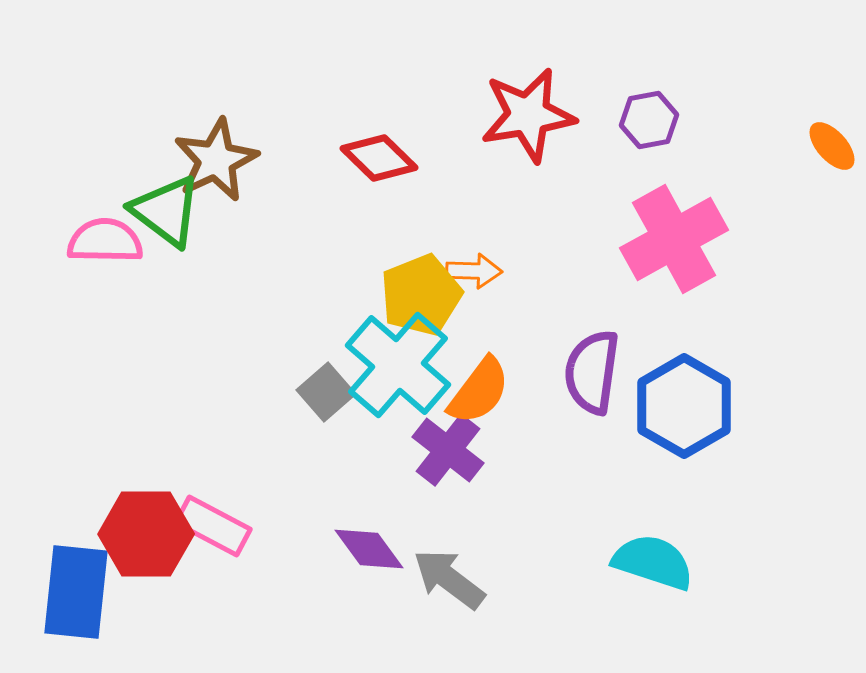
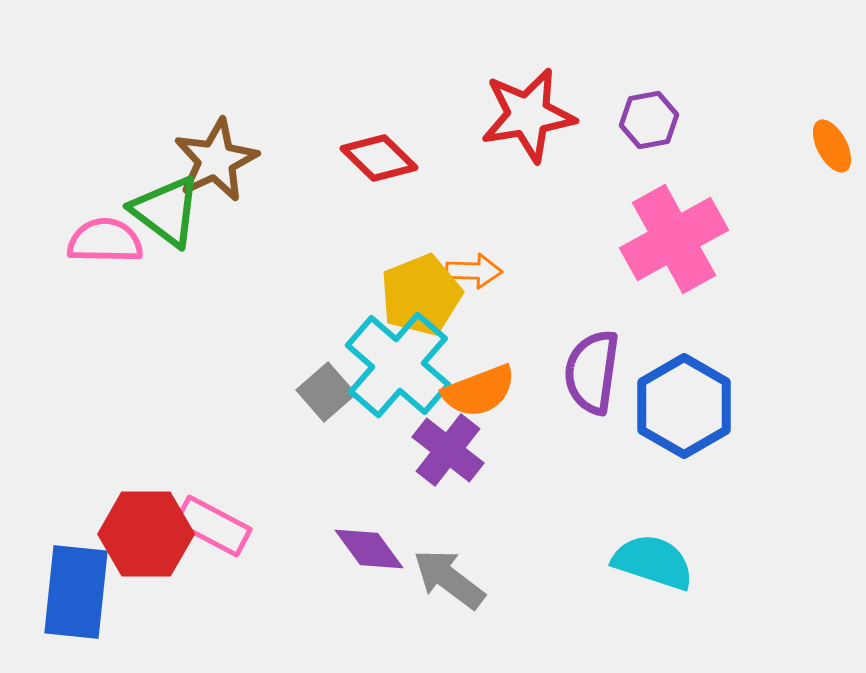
orange ellipse: rotated 14 degrees clockwise
orange semicircle: rotated 32 degrees clockwise
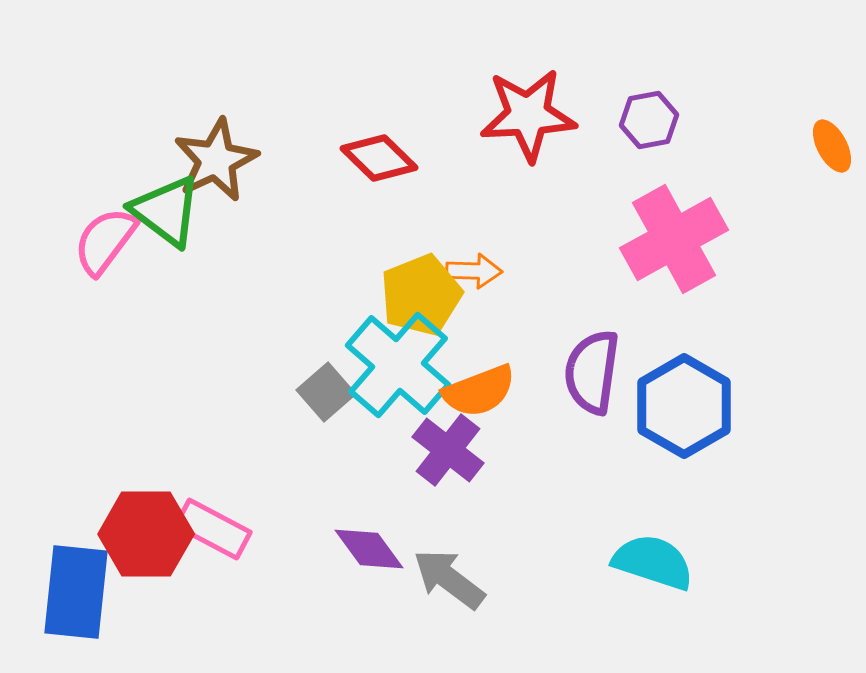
red star: rotated 6 degrees clockwise
pink semicircle: rotated 54 degrees counterclockwise
pink rectangle: moved 3 px down
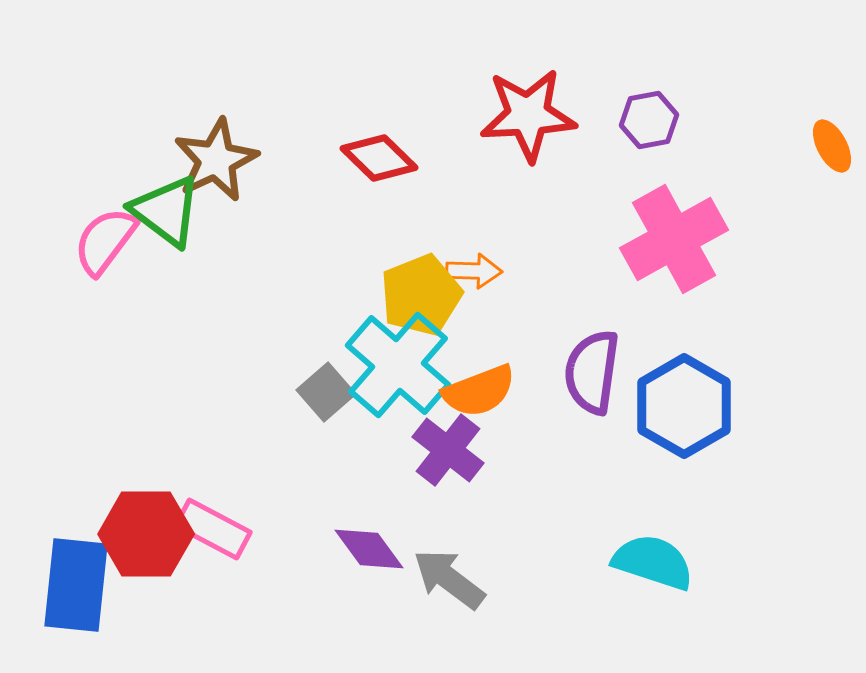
blue rectangle: moved 7 px up
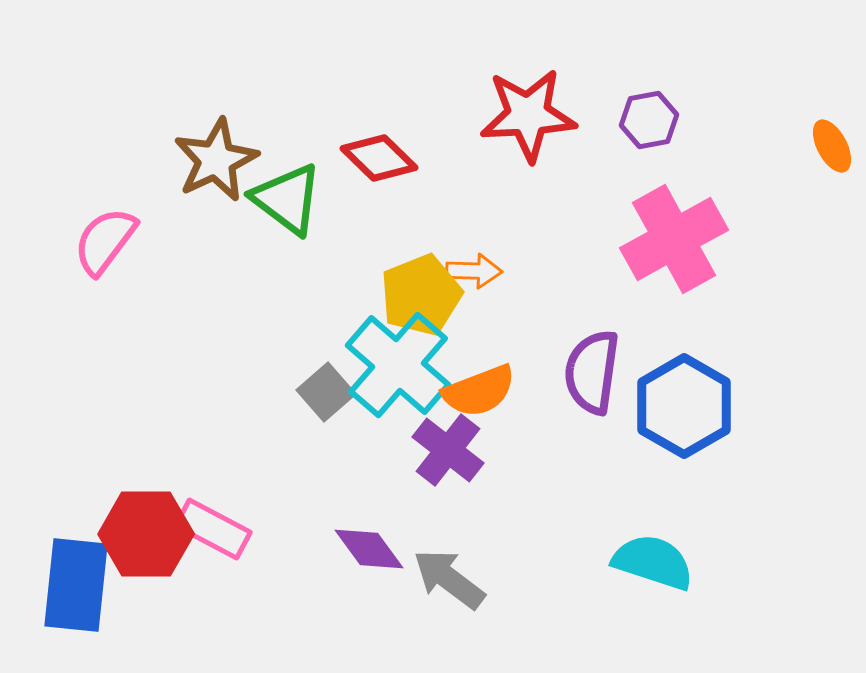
green triangle: moved 121 px right, 12 px up
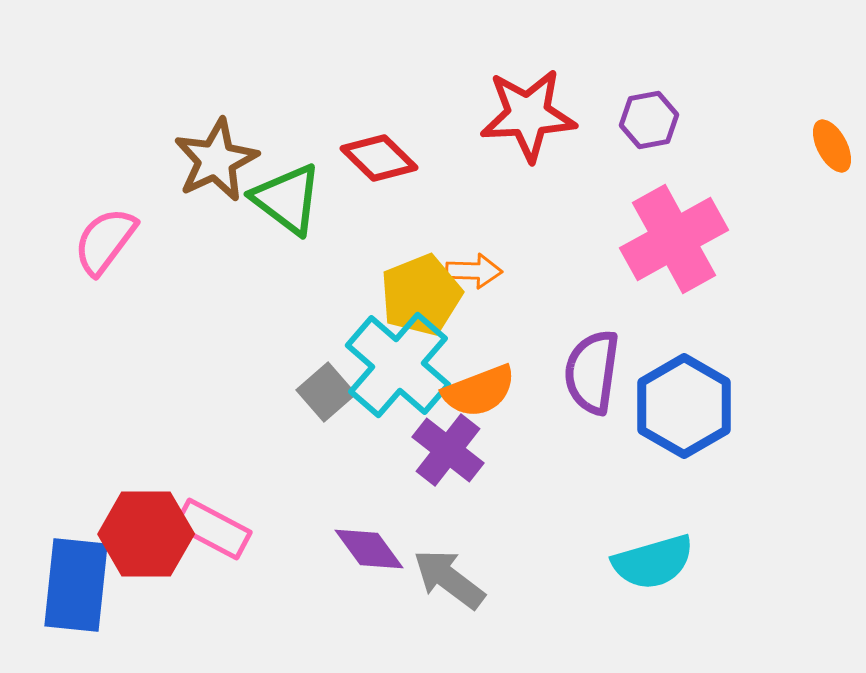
cyan semicircle: rotated 146 degrees clockwise
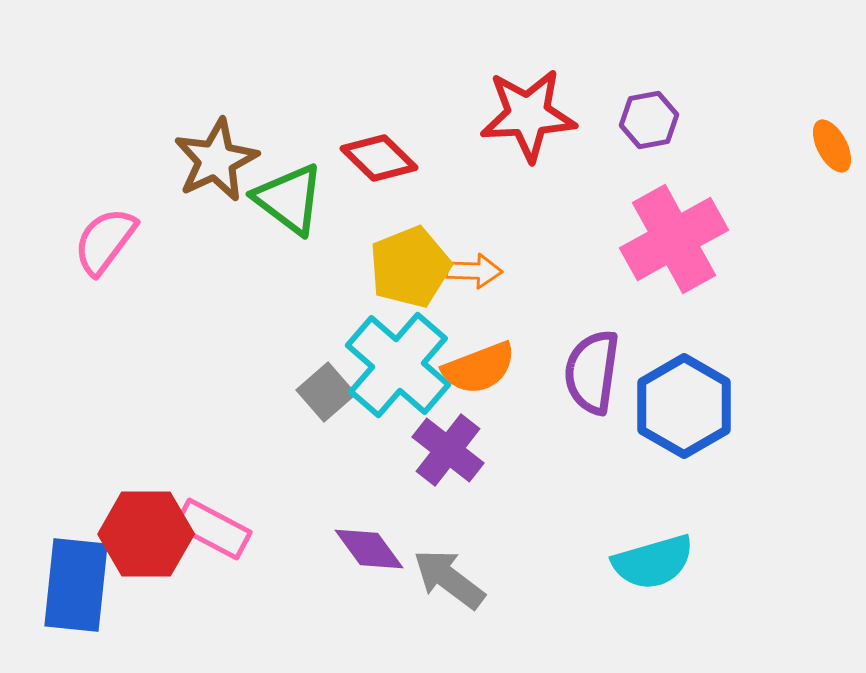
green triangle: moved 2 px right
yellow pentagon: moved 11 px left, 28 px up
orange semicircle: moved 23 px up
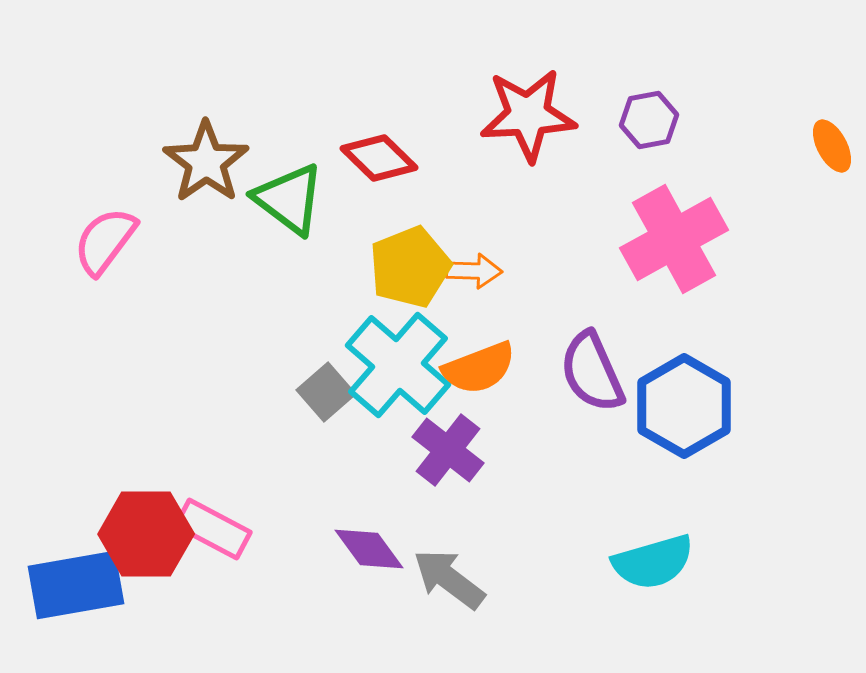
brown star: moved 10 px left, 2 px down; rotated 10 degrees counterclockwise
purple semicircle: rotated 32 degrees counterclockwise
blue rectangle: rotated 74 degrees clockwise
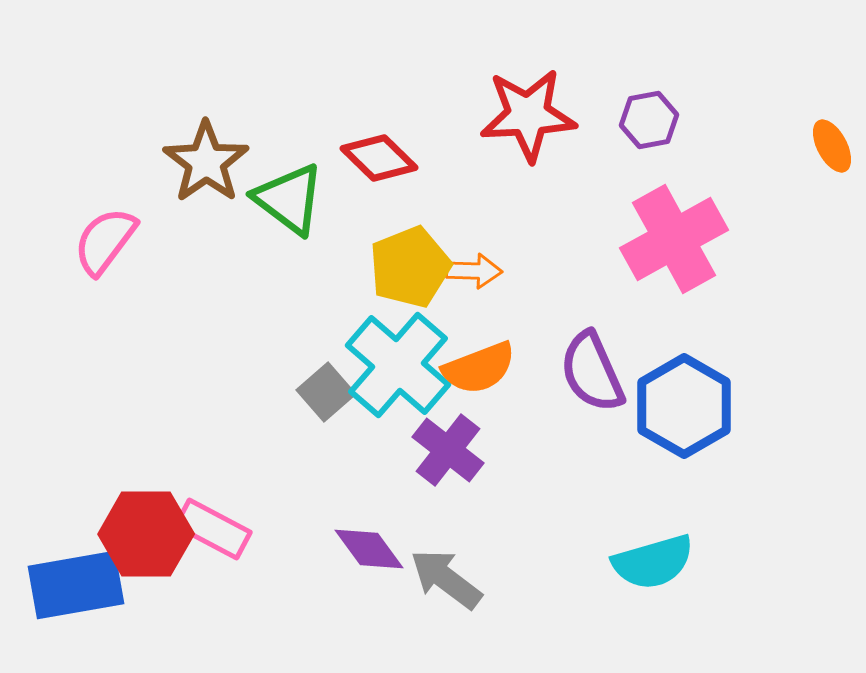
gray arrow: moved 3 px left
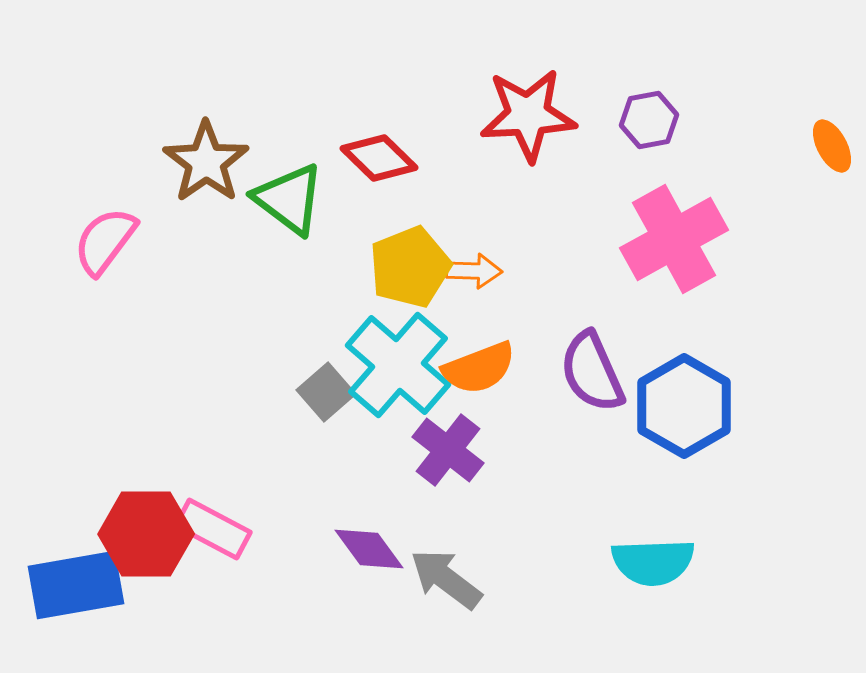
cyan semicircle: rotated 14 degrees clockwise
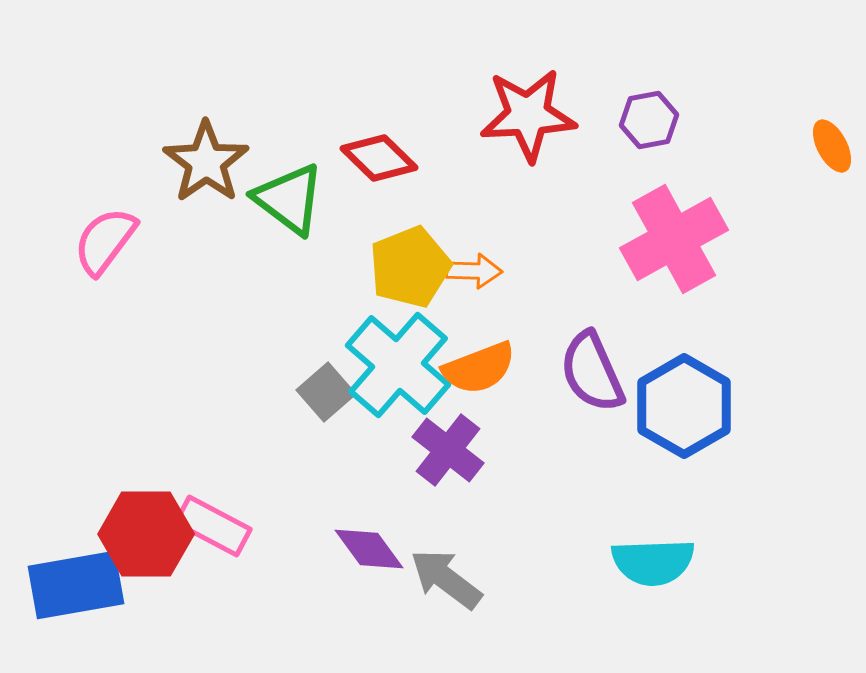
pink rectangle: moved 3 px up
